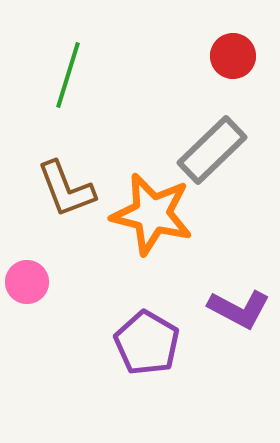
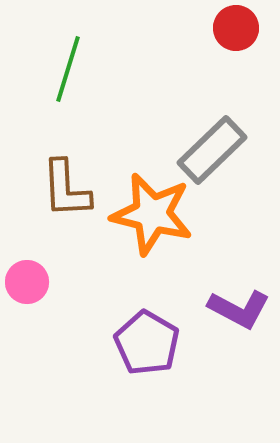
red circle: moved 3 px right, 28 px up
green line: moved 6 px up
brown L-shape: rotated 18 degrees clockwise
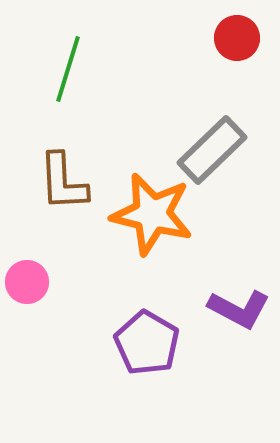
red circle: moved 1 px right, 10 px down
brown L-shape: moved 3 px left, 7 px up
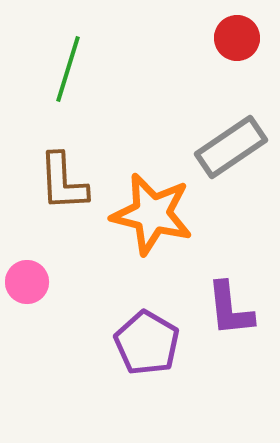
gray rectangle: moved 19 px right, 3 px up; rotated 10 degrees clockwise
purple L-shape: moved 9 px left; rotated 56 degrees clockwise
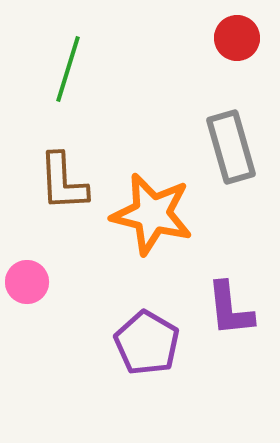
gray rectangle: rotated 72 degrees counterclockwise
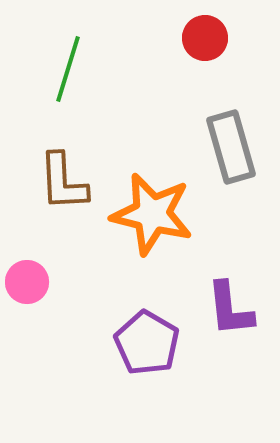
red circle: moved 32 px left
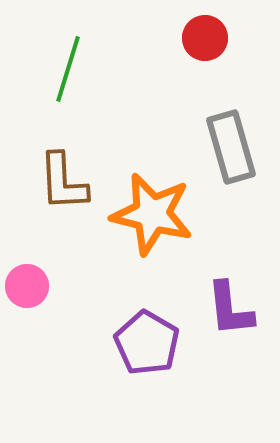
pink circle: moved 4 px down
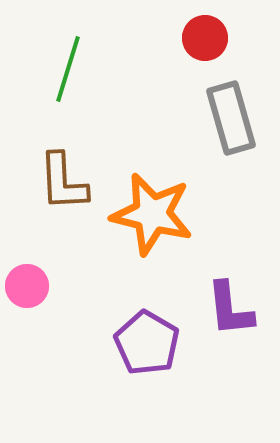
gray rectangle: moved 29 px up
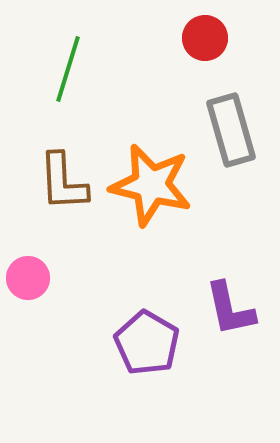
gray rectangle: moved 12 px down
orange star: moved 1 px left, 29 px up
pink circle: moved 1 px right, 8 px up
purple L-shape: rotated 6 degrees counterclockwise
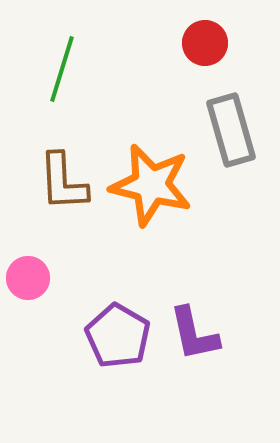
red circle: moved 5 px down
green line: moved 6 px left
purple L-shape: moved 36 px left, 25 px down
purple pentagon: moved 29 px left, 7 px up
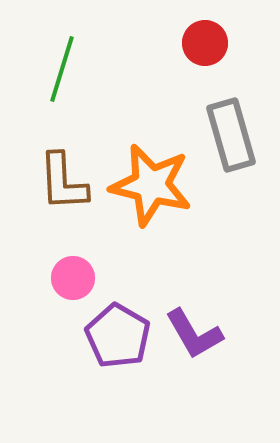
gray rectangle: moved 5 px down
pink circle: moved 45 px right
purple L-shape: rotated 18 degrees counterclockwise
